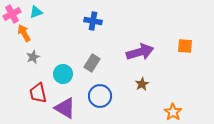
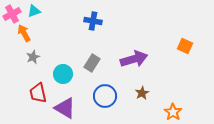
cyan triangle: moved 2 px left, 1 px up
orange square: rotated 21 degrees clockwise
purple arrow: moved 6 px left, 7 px down
brown star: moved 9 px down
blue circle: moved 5 px right
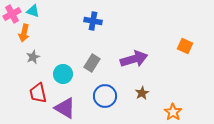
cyan triangle: moved 1 px left; rotated 40 degrees clockwise
orange arrow: rotated 138 degrees counterclockwise
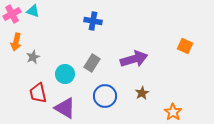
orange arrow: moved 8 px left, 9 px down
cyan circle: moved 2 px right
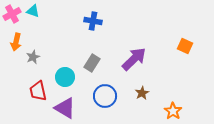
purple arrow: rotated 28 degrees counterclockwise
cyan circle: moved 3 px down
red trapezoid: moved 2 px up
orange star: moved 1 px up
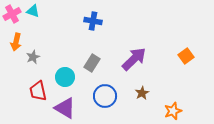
orange square: moved 1 px right, 10 px down; rotated 28 degrees clockwise
orange star: rotated 18 degrees clockwise
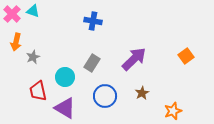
pink cross: rotated 18 degrees counterclockwise
